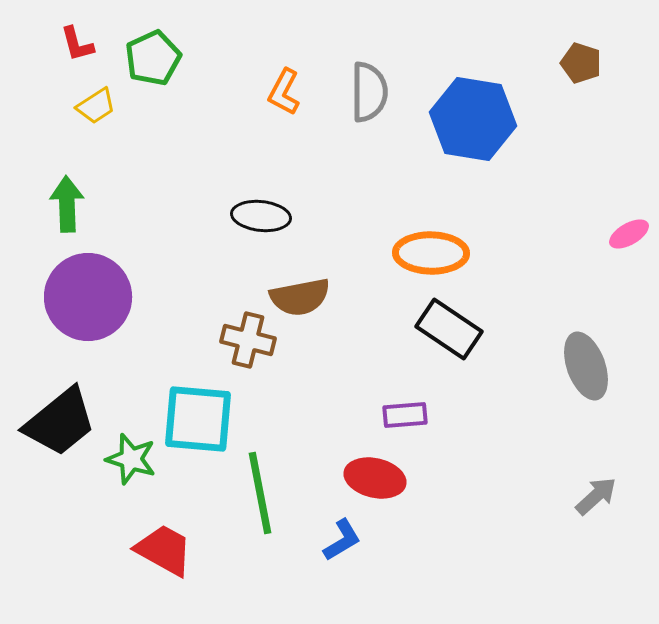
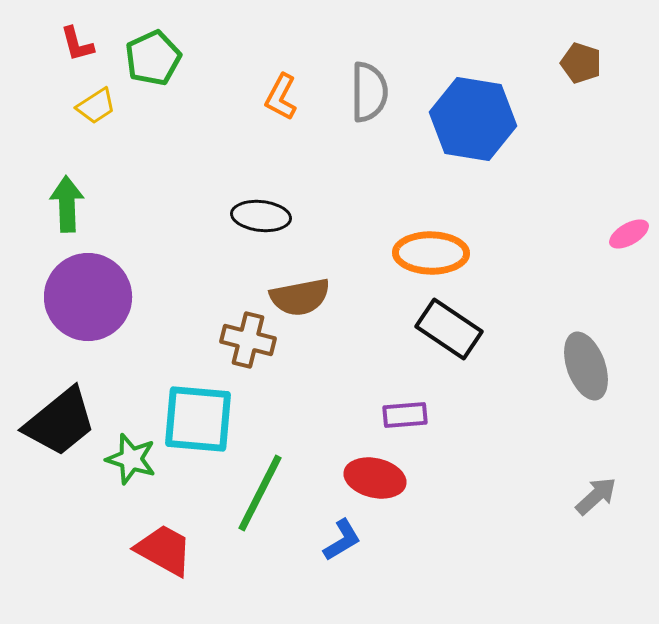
orange L-shape: moved 3 px left, 5 px down
green line: rotated 38 degrees clockwise
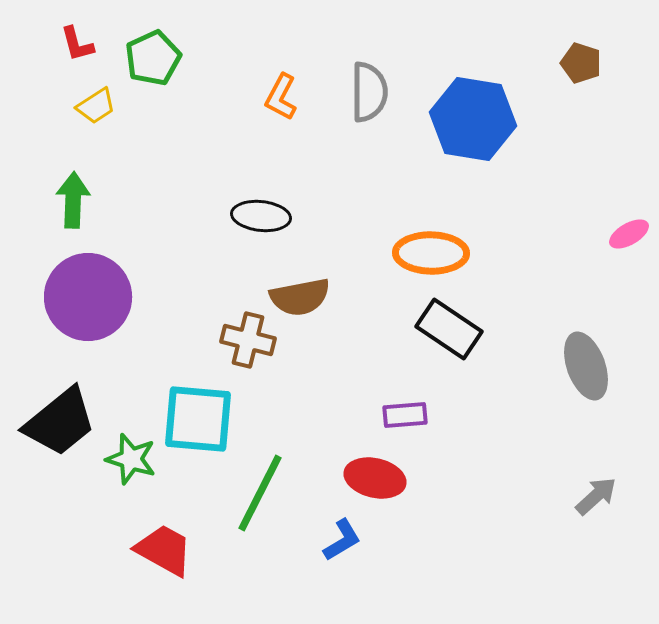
green arrow: moved 6 px right, 4 px up; rotated 4 degrees clockwise
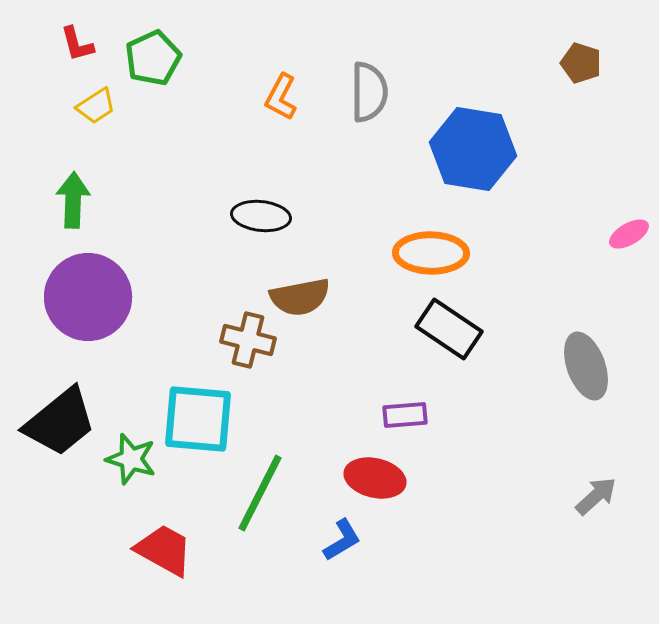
blue hexagon: moved 30 px down
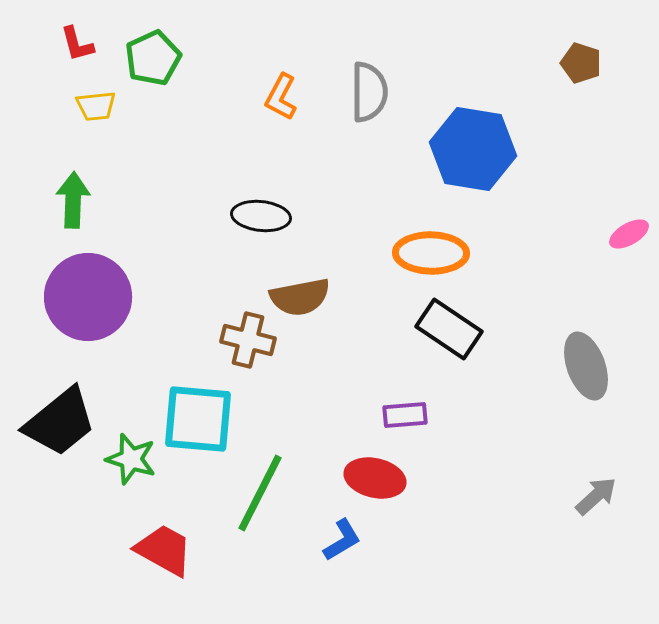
yellow trapezoid: rotated 27 degrees clockwise
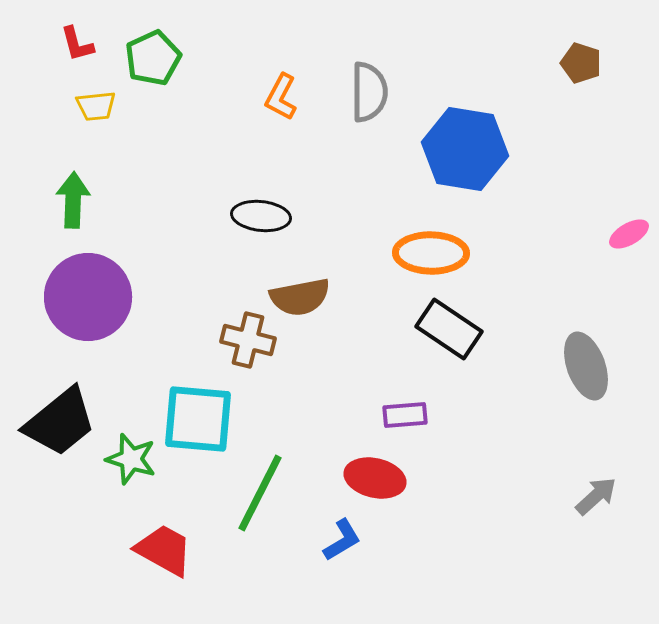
blue hexagon: moved 8 px left
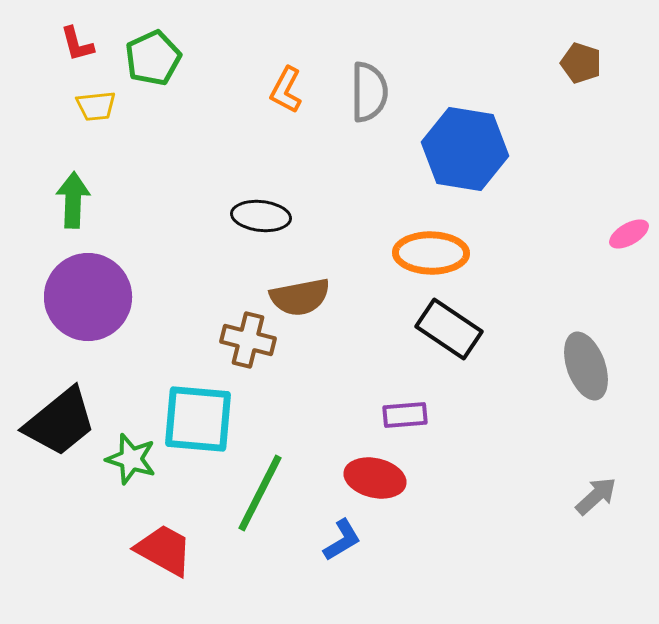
orange L-shape: moved 5 px right, 7 px up
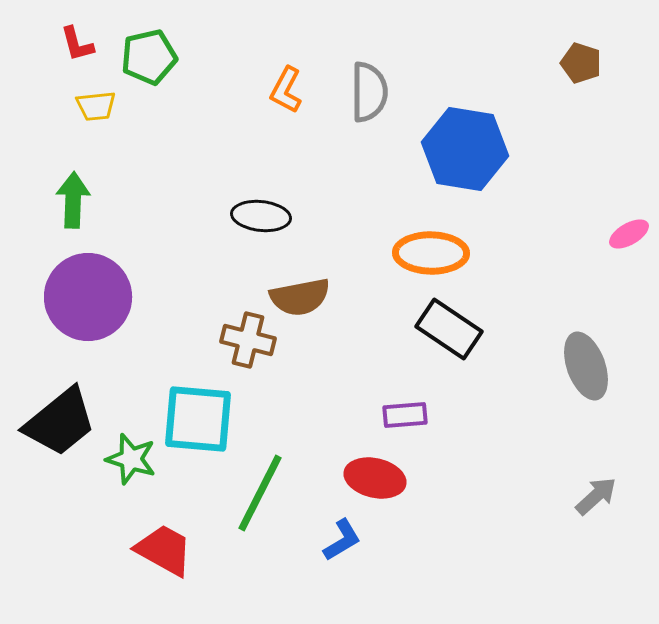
green pentagon: moved 4 px left, 1 px up; rotated 12 degrees clockwise
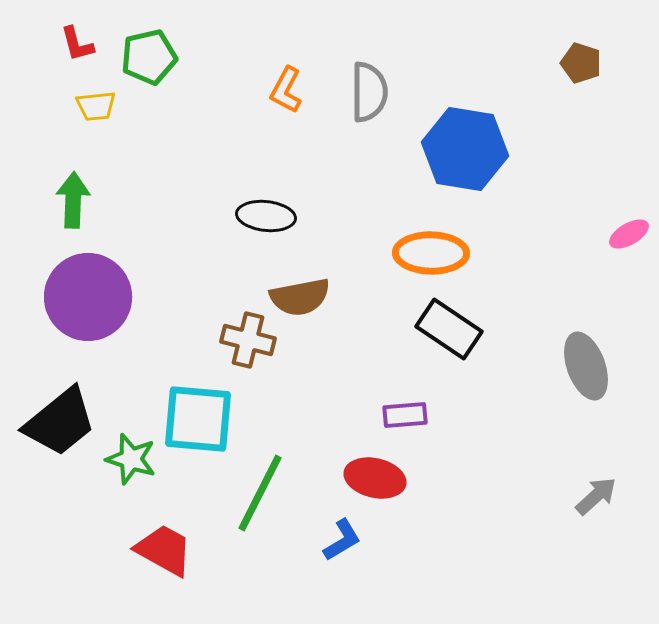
black ellipse: moved 5 px right
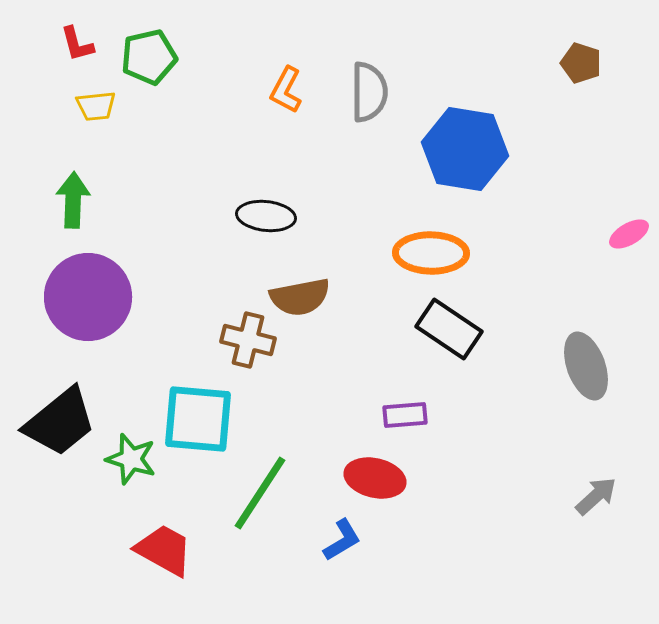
green line: rotated 6 degrees clockwise
